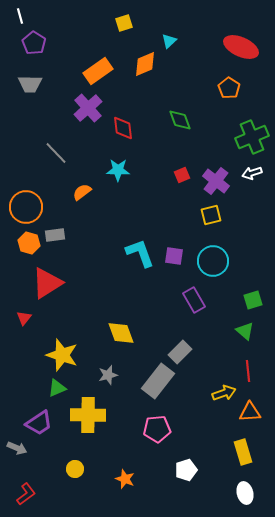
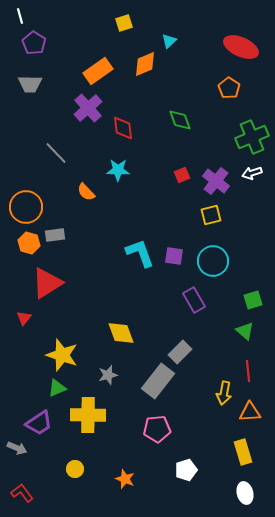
orange semicircle at (82, 192): moved 4 px right; rotated 96 degrees counterclockwise
yellow arrow at (224, 393): rotated 120 degrees clockwise
red L-shape at (26, 494): moved 4 px left, 1 px up; rotated 90 degrees counterclockwise
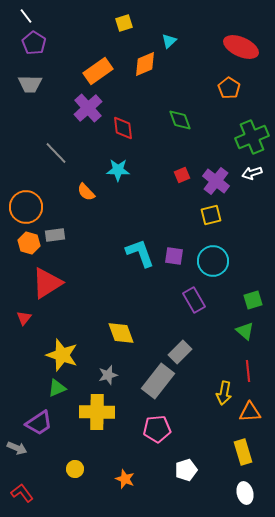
white line at (20, 16): moved 6 px right; rotated 21 degrees counterclockwise
yellow cross at (88, 415): moved 9 px right, 3 px up
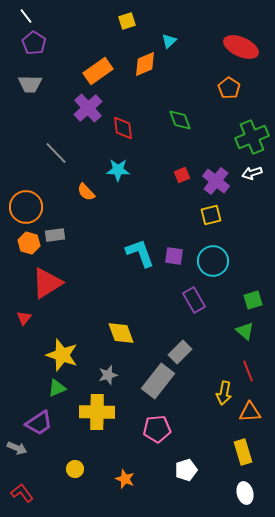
yellow square at (124, 23): moved 3 px right, 2 px up
red line at (248, 371): rotated 15 degrees counterclockwise
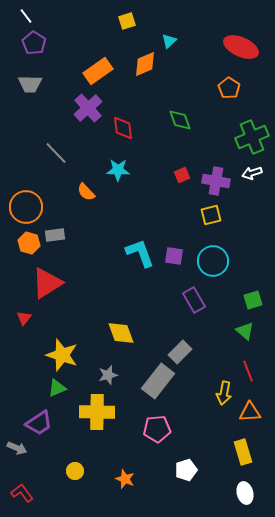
purple cross at (216, 181): rotated 28 degrees counterclockwise
yellow circle at (75, 469): moved 2 px down
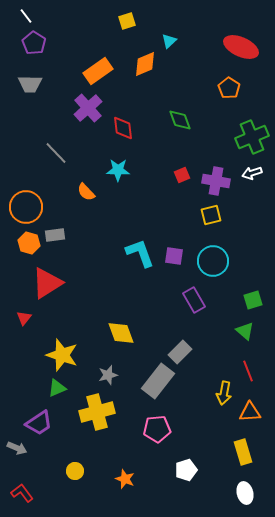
yellow cross at (97, 412): rotated 16 degrees counterclockwise
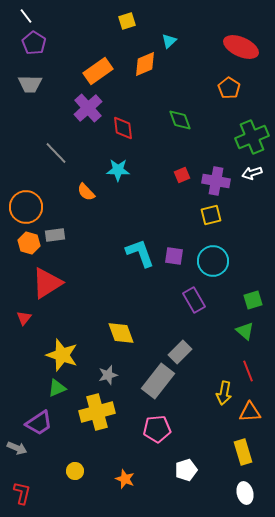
red L-shape at (22, 493): rotated 50 degrees clockwise
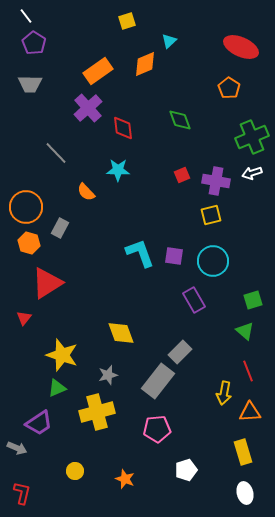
gray rectangle at (55, 235): moved 5 px right, 7 px up; rotated 54 degrees counterclockwise
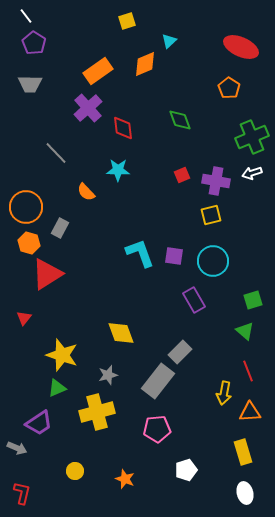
red triangle at (47, 283): moved 9 px up
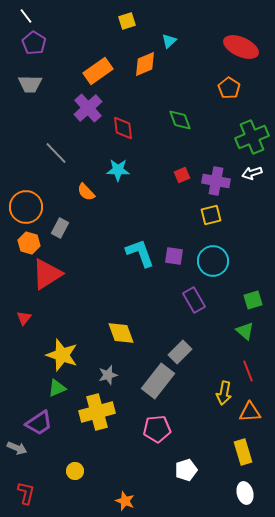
orange star at (125, 479): moved 22 px down
red L-shape at (22, 493): moved 4 px right
